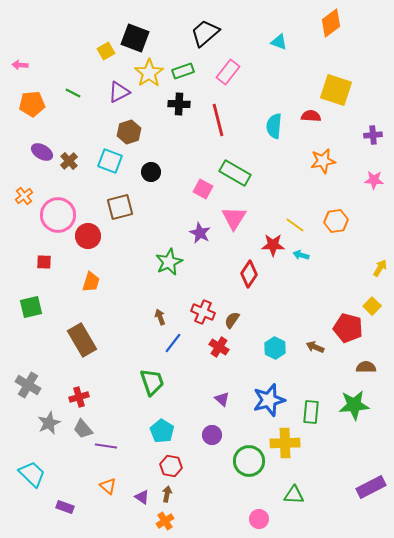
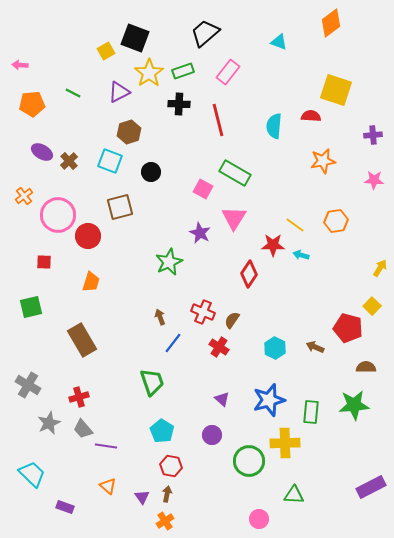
purple triangle at (142, 497): rotated 21 degrees clockwise
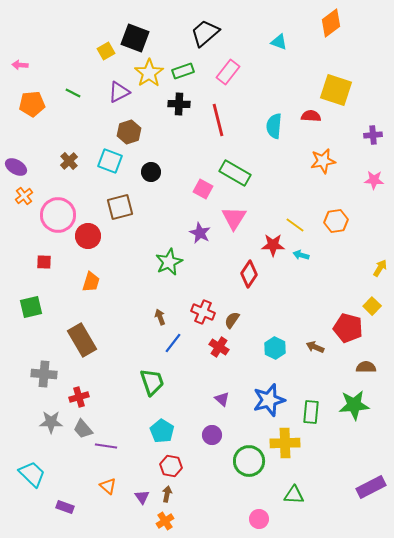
purple ellipse at (42, 152): moved 26 px left, 15 px down
gray cross at (28, 385): moved 16 px right, 11 px up; rotated 25 degrees counterclockwise
gray star at (49, 423): moved 2 px right, 1 px up; rotated 25 degrees clockwise
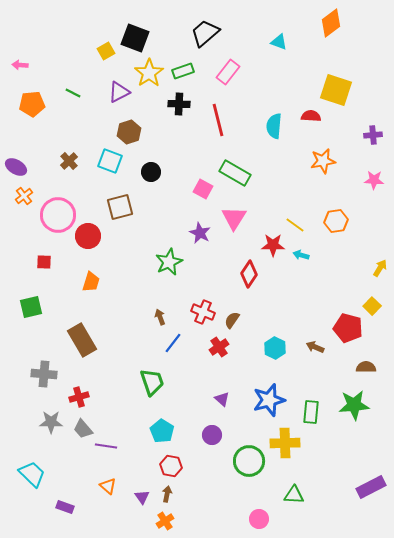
red cross at (219, 347): rotated 24 degrees clockwise
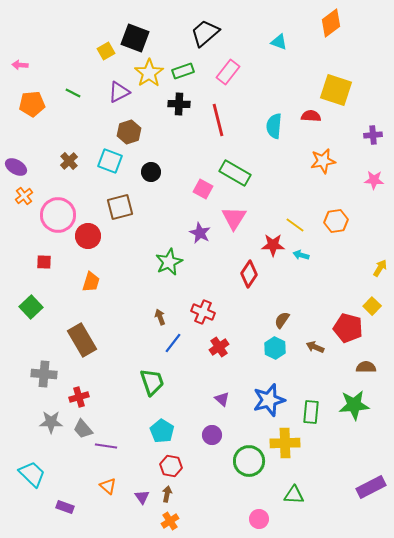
green square at (31, 307): rotated 30 degrees counterclockwise
brown semicircle at (232, 320): moved 50 px right
orange cross at (165, 521): moved 5 px right
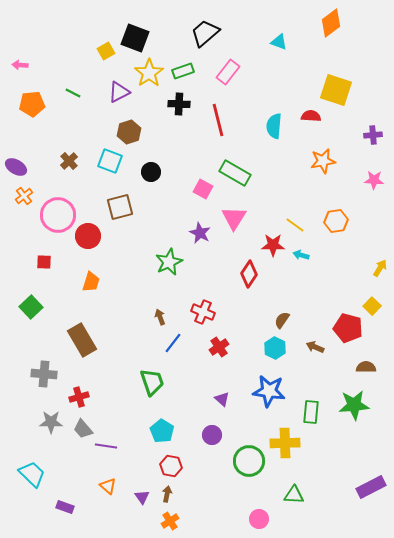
blue star at (269, 400): moved 9 px up; rotated 24 degrees clockwise
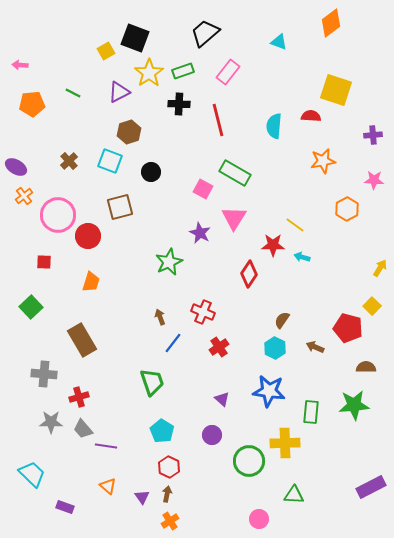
orange hexagon at (336, 221): moved 11 px right, 12 px up; rotated 20 degrees counterclockwise
cyan arrow at (301, 255): moved 1 px right, 2 px down
red hexagon at (171, 466): moved 2 px left, 1 px down; rotated 15 degrees clockwise
